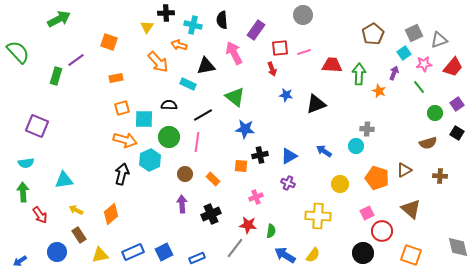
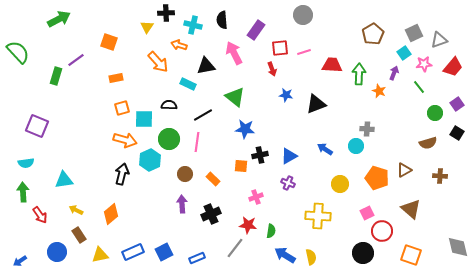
green circle at (169, 137): moved 2 px down
blue arrow at (324, 151): moved 1 px right, 2 px up
yellow semicircle at (313, 255): moved 2 px left, 2 px down; rotated 49 degrees counterclockwise
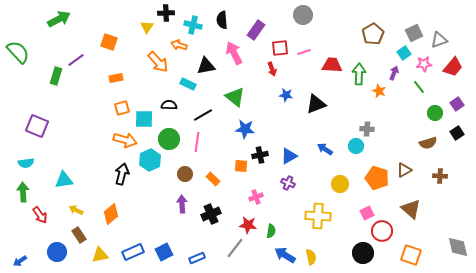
black square at (457, 133): rotated 24 degrees clockwise
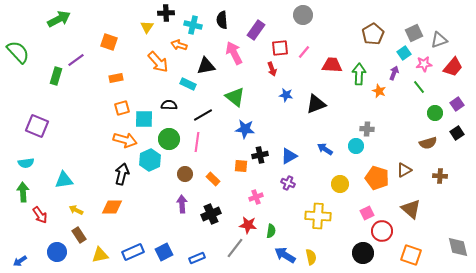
pink line at (304, 52): rotated 32 degrees counterclockwise
orange diamond at (111, 214): moved 1 px right, 7 px up; rotated 40 degrees clockwise
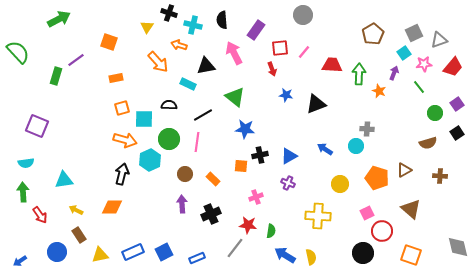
black cross at (166, 13): moved 3 px right; rotated 21 degrees clockwise
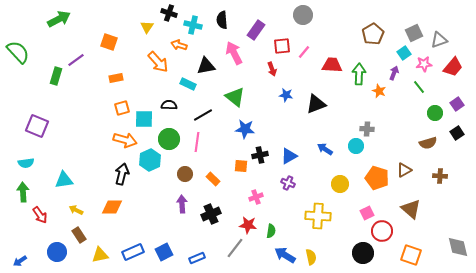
red square at (280, 48): moved 2 px right, 2 px up
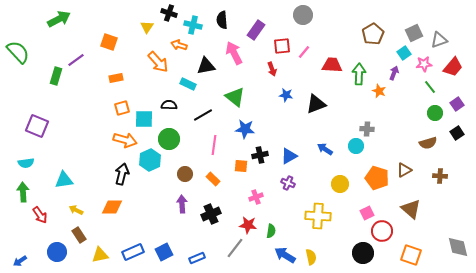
green line at (419, 87): moved 11 px right
pink line at (197, 142): moved 17 px right, 3 px down
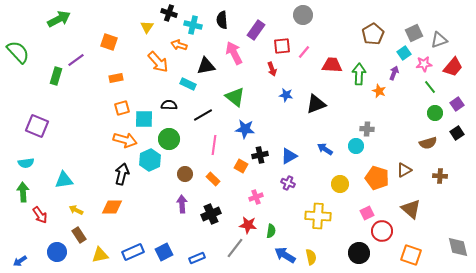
orange square at (241, 166): rotated 24 degrees clockwise
black circle at (363, 253): moved 4 px left
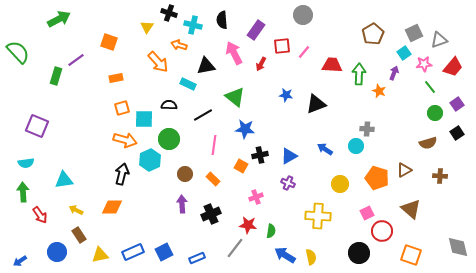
red arrow at (272, 69): moved 11 px left, 5 px up; rotated 48 degrees clockwise
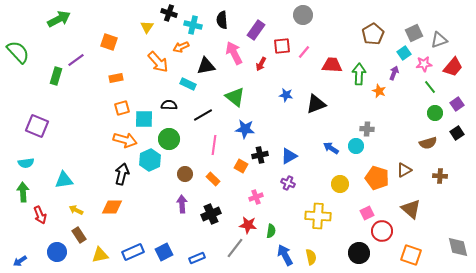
orange arrow at (179, 45): moved 2 px right, 2 px down; rotated 42 degrees counterclockwise
blue arrow at (325, 149): moved 6 px right, 1 px up
red arrow at (40, 215): rotated 12 degrees clockwise
blue arrow at (285, 255): rotated 30 degrees clockwise
